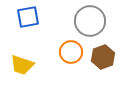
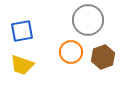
blue square: moved 6 px left, 14 px down
gray circle: moved 2 px left, 1 px up
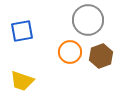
orange circle: moved 1 px left
brown hexagon: moved 2 px left, 1 px up
yellow trapezoid: moved 16 px down
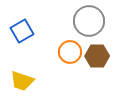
gray circle: moved 1 px right, 1 px down
blue square: rotated 20 degrees counterclockwise
brown hexagon: moved 4 px left; rotated 20 degrees clockwise
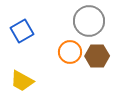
yellow trapezoid: rotated 10 degrees clockwise
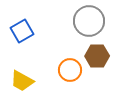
orange circle: moved 18 px down
